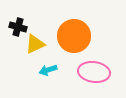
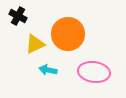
black cross: moved 11 px up; rotated 12 degrees clockwise
orange circle: moved 6 px left, 2 px up
cyan arrow: rotated 30 degrees clockwise
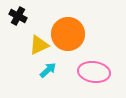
yellow triangle: moved 4 px right, 1 px down
cyan arrow: rotated 126 degrees clockwise
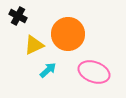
yellow triangle: moved 5 px left
pink ellipse: rotated 12 degrees clockwise
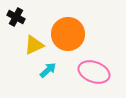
black cross: moved 2 px left, 1 px down
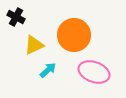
orange circle: moved 6 px right, 1 px down
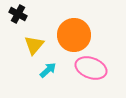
black cross: moved 2 px right, 3 px up
yellow triangle: rotated 25 degrees counterclockwise
pink ellipse: moved 3 px left, 4 px up
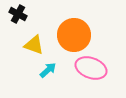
yellow triangle: rotated 50 degrees counterclockwise
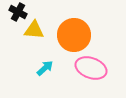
black cross: moved 2 px up
yellow triangle: moved 15 px up; rotated 15 degrees counterclockwise
cyan arrow: moved 3 px left, 2 px up
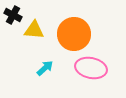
black cross: moved 5 px left, 3 px down
orange circle: moved 1 px up
pink ellipse: rotated 8 degrees counterclockwise
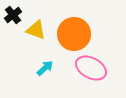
black cross: rotated 24 degrees clockwise
yellow triangle: moved 2 px right; rotated 15 degrees clockwise
pink ellipse: rotated 16 degrees clockwise
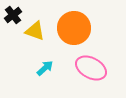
yellow triangle: moved 1 px left, 1 px down
orange circle: moved 6 px up
